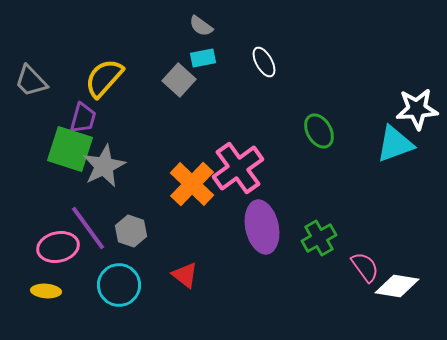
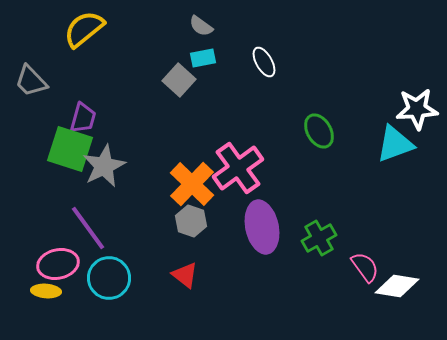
yellow semicircle: moved 20 px left, 49 px up; rotated 9 degrees clockwise
gray hexagon: moved 60 px right, 10 px up
pink ellipse: moved 17 px down
cyan circle: moved 10 px left, 7 px up
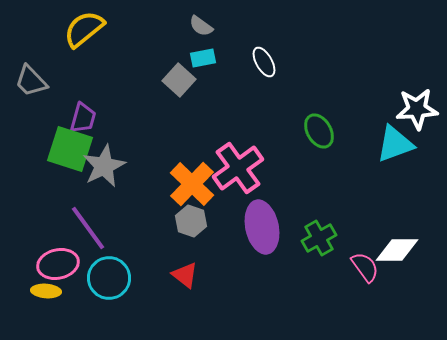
white diamond: moved 36 px up; rotated 9 degrees counterclockwise
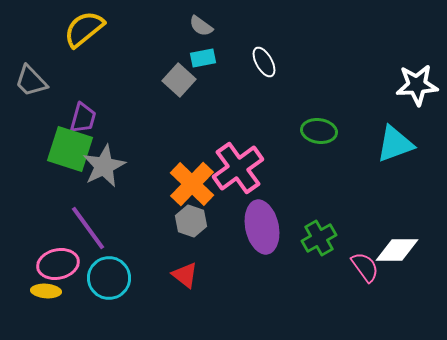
white star: moved 24 px up
green ellipse: rotated 52 degrees counterclockwise
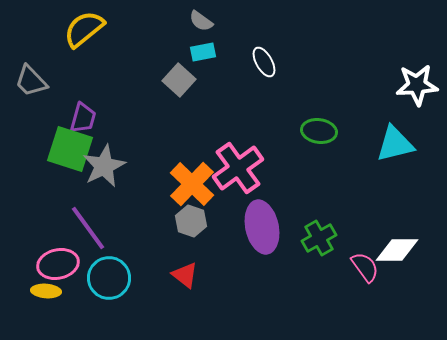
gray semicircle: moved 5 px up
cyan rectangle: moved 6 px up
cyan triangle: rotated 6 degrees clockwise
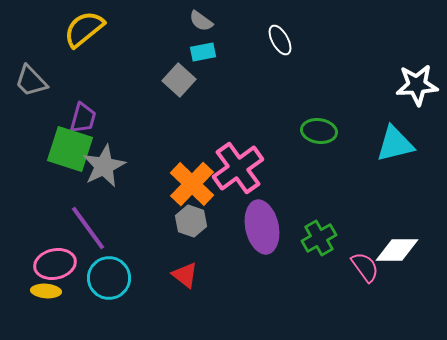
white ellipse: moved 16 px right, 22 px up
pink ellipse: moved 3 px left
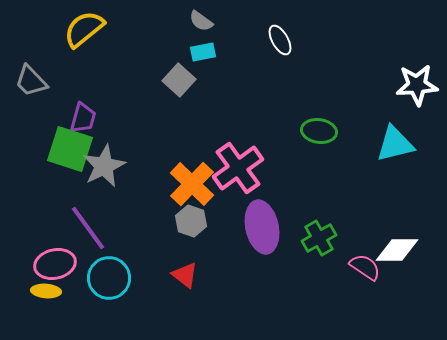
pink semicircle: rotated 20 degrees counterclockwise
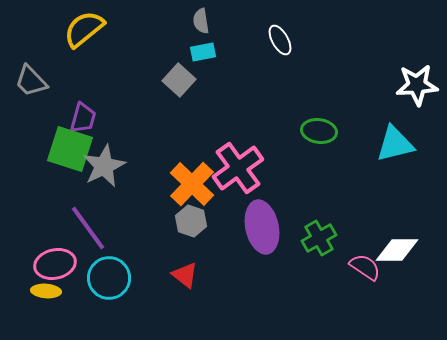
gray semicircle: rotated 45 degrees clockwise
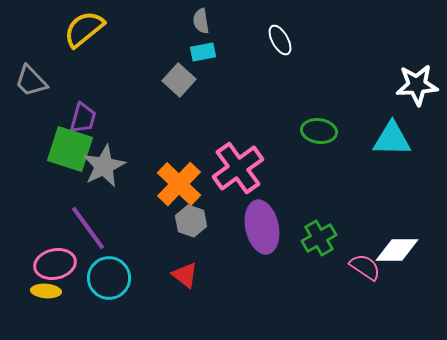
cyan triangle: moved 3 px left, 5 px up; rotated 15 degrees clockwise
orange cross: moved 13 px left
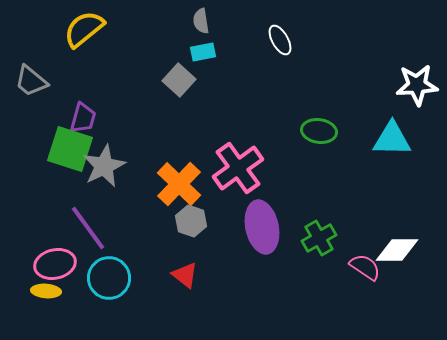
gray trapezoid: rotated 6 degrees counterclockwise
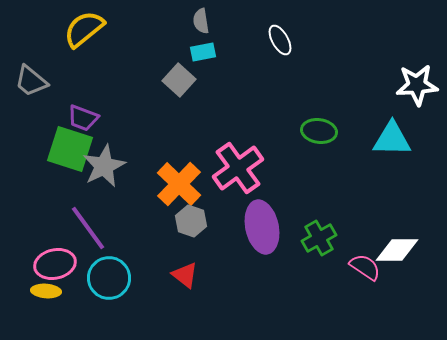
purple trapezoid: rotated 96 degrees clockwise
